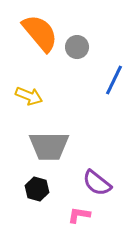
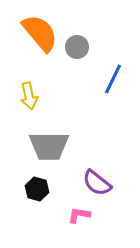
blue line: moved 1 px left, 1 px up
yellow arrow: rotated 56 degrees clockwise
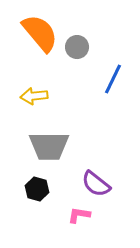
yellow arrow: moved 5 px right; rotated 96 degrees clockwise
purple semicircle: moved 1 px left, 1 px down
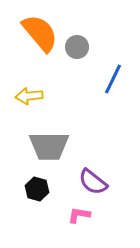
yellow arrow: moved 5 px left
purple semicircle: moved 3 px left, 2 px up
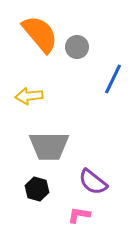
orange semicircle: moved 1 px down
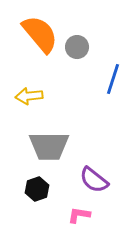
blue line: rotated 8 degrees counterclockwise
purple semicircle: moved 1 px right, 2 px up
black hexagon: rotated 25 degrees clockwise
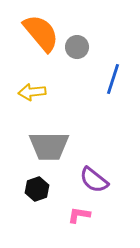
orange semicircle: moved 1 px right, 1 px up
yellow arrow: moved 3 px right, 4 px up
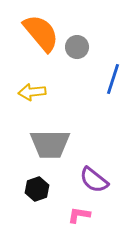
gray trapezoid: moved 1 px right, 2 px up
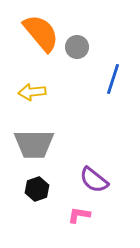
gray trapezoid: moved 16 px left
